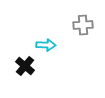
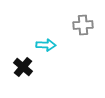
black cross: moved 2 px left, 1 px down
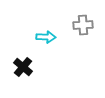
cyan arrow: moved 8 px up
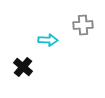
cyan arrow: moved 2 px right, 3 px down
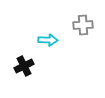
black cross: moved 1 px right, 1 px up; rotated 24 degrees clockwise
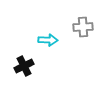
gray cross: moved 2 px down
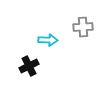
black cross: moved 5 px right
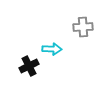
cyan arrow: moved 4 px right, 9 px down
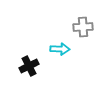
cyan arrow: moved 8 px right
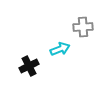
cyan arrow: rotated 24 degrees counterclockwise
